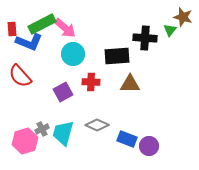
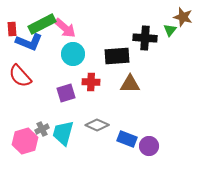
purple square: moved 3 px right, 1 px down; rotated 12 degrees clockwise
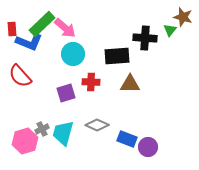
green rectangle: rotated 16 degrees counterclockwise
purple circle: moved 1 px left, 1 px down
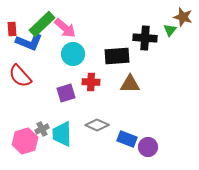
cyan trapezoid: moved 1 px left, 1 px down; rotated 16 degrees counterclockwise
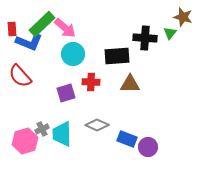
green triangle: moved 3 px down
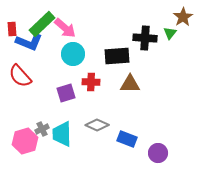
brown star: rotated 24 degrees clockwise
purple circle: moved 10 px right, 6 px down
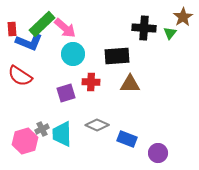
black cross: moved 1 px left, 10 px up
red semicircle: rotated 15 degrees counterclockwise
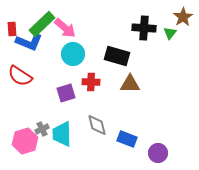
black rectangle: rotated 20 degrees clockwise
gray diamond: rotated 50 degrees clockwise
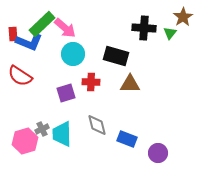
red rectangle: moved 1 px right, 5 px down
black rectangle: moved 1 px left
